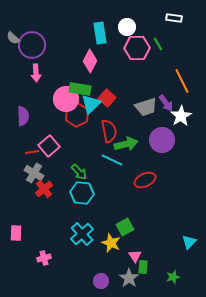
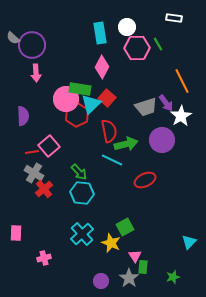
pink diamond at (90, 61): moved 12 px right, 6 px down
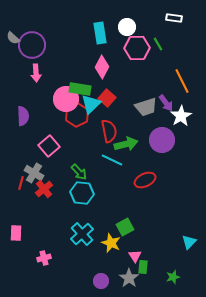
red line at (32, 152): moved 11 px left, 31 px down; rotated 64 degrees counterclockwise
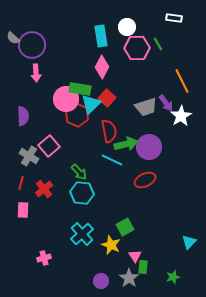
cyan rectangle at (100, 33): moved 1 px right, 3 px down
red hexagon at (77, 115): rotated 10 degrees counterclockwise
purple circle at (162, 140): moved 13 px left, 7 px down
gray cross at (34, 173): moved 5 px left, 17 px up
pink rectangle at (16, 233): moved 7 px right, 23 px up
yellow star at (111, 243): moved 2 px down
